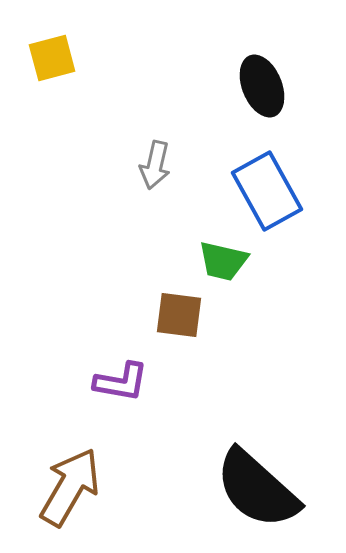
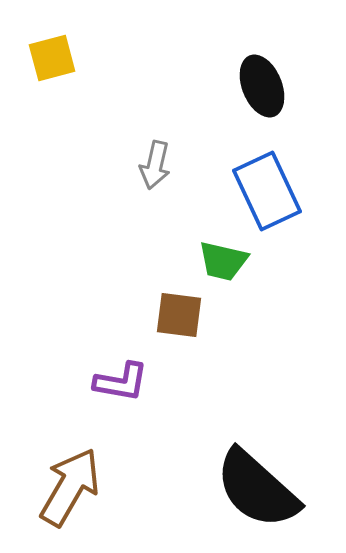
blue rectangle: rotated 4 degrees clockwise
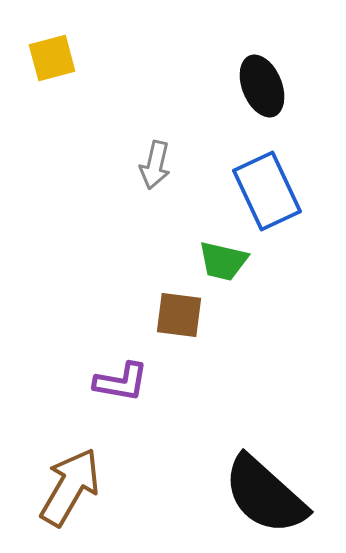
black semicircle: moved 8 px right, 6 px down
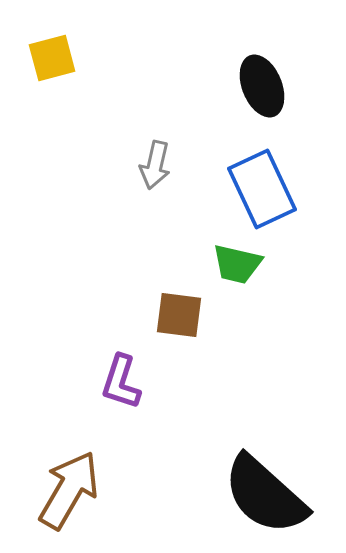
blue rectangle: moved 5 px left, 2 px up
green trapezoid: moved 14 px right, 3 px down
purple L-shape: rotated 98 degrees clockwise
brown arrow: moved 1 px left, 3 px down
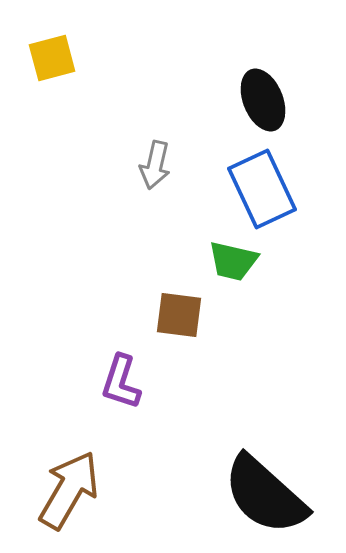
black ellipse: moved 1 px right, 14 px down
green trapezoid: moved 4 px left, 3 px up
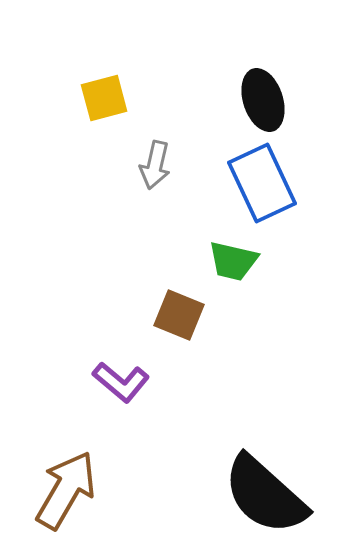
yellow square: moved 52 px right, 40 px down
black ellipse: rotated 4 degrees clockwise
blue rectangle: moved 6 px up
brown square: rotated 15 degrees clockwise
purple L-shape: rotated 68 degrees counterclockwise
brown arrow: moved 3 px left
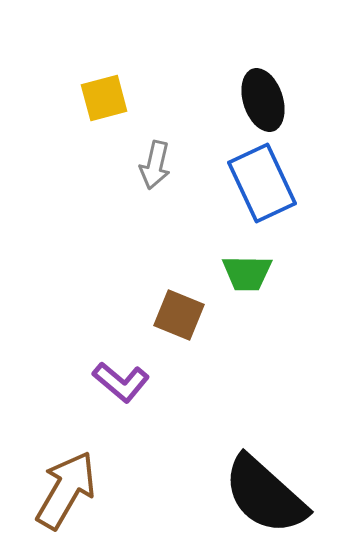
green trapezoid: moved 14 px right, 12 px down; rotated 12 degrees counterclockwise
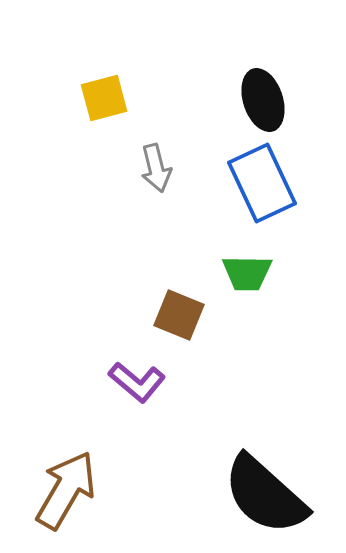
gray arrow: moved 1 px right, 3 px down; rotated 27 degrees counterclockwise
purple L-shape: moved 16 px right
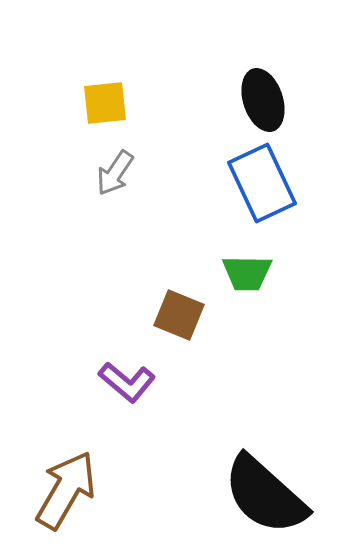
yellow square: moved 1 px right, 5 px down; rotated 9 degrees clockwise
gray arrow: moved 41 px left, 5 px down; rotated 48 degrees clockwise
purple L-shape: moved 10 px left
